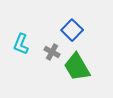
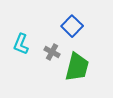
blue square: moved 4 px up
green trapezoid: rotated 136 degrees counterclockwise
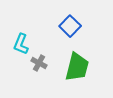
blue square: moved 2 px left
gray cross: moved 13 px left, 11 px down
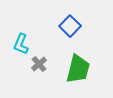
gray cross: moved 1 px down; rotated 21 degrees clockwise
green trapezoid: moved 1 px right, 2 px down
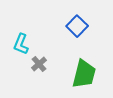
blue square: moved 7 px right
green trapezoid: moved 6 px right, 5 px down
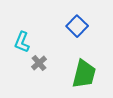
cyan L-shape: moved 1 px right, 2 px up
gray cross: moved 1 px up
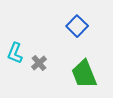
cyan L-shape: moved 7 px left, 11 px down
green trapezoid: rotated 144 degrees clockwise
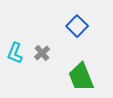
gray cross: moved 3 px right, 10 px up
green trapezoid: moved 3 px left, 3 px down
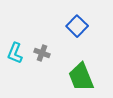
gray cross: rotated 28 degrees counterclockwise
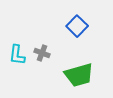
cyan L-shape: moved 2 px right, 2 px down; rotated 15 degrees counterclockwise
green trapezoid: moved 2 px left, 2 px up; rotated 84 degrees counterclockwise
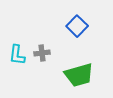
gray cross: rotated 28 degrees counterclockwise
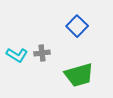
cyan L-shape: rotated 65 degrees counterclockwise
